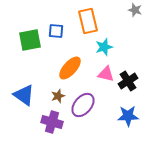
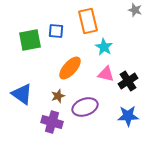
cyan star: rotated 24 degrees counterclockwise
blue triangle: moved 2 px left, 1 px up
purple ellipse: moved 2 px right, 2 px down; rotated 30 degrees clockwise
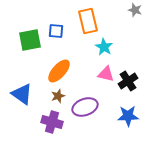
orange ellipse: moved 11 px left, 3 px down
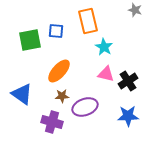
brown star: moved 4 px right; rotated 16 degrees clockwise
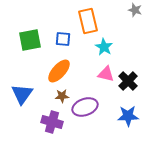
blue square: moved 7 px right, 8 px down
black cross: rotated 12 degrees counterclockwise
blue triangle: rotated 30 degrees clockwise
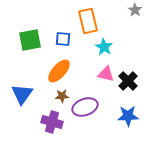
gray star: rotated 16 degrees clockwise
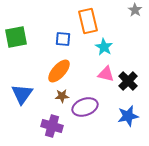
green square: moved 14 px left, 3 px up
blue star: rotated 10 degrees counterclockwise
purple cross: moved 4 px down
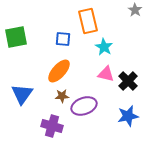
purple ellipse: moved 1 px left, 1 px up
